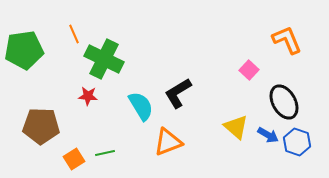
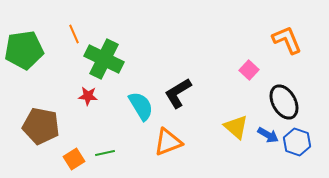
brown pentagon: rotated 9 degrees clockwise
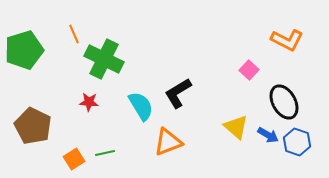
orange L-shape: rotated 140 degrees clockwise
green pentagon: rotated 9 degrees counterclockwise
red star: moved 1 px right, 6 px down
brown pentagon: moved 8 px left; rotated 15 degrees clockwise
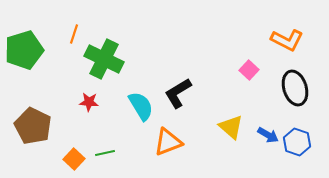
orange line: rotated 42 degrees clockwise
black ellipse: moved 11 px right, 14 px up; rotated 12 degrees clockwise
yellow triangle: moved 5 px left
orange square: rotated 15 degrees counterclockwise
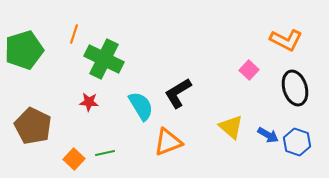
orange L-shape: moved 1 px left
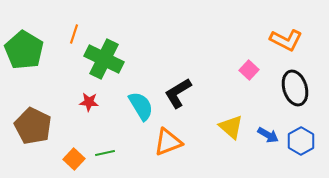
green pentagon: rotated 24 degrees counterclockwise
blue hexagon: moved 4 px right, 1 px up; rotated 12 degrees clockwise
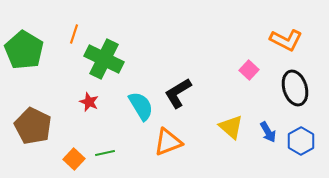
red star: rotated 18 degrees clockwise
blue arrow: moved 3 px up; rotated 30 degrees clockwise
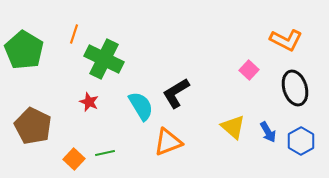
black L-shape: moved 2 px left
yellow triangle: moved 2 px right
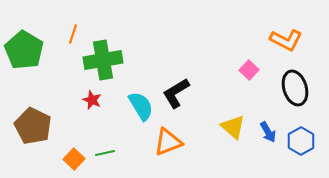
orange line: moved 1 px left
green cross: moved 1 px left, 1 px down; rotated 36 degrees counterclockwise
red star: moved 3 px right, 2 px up
